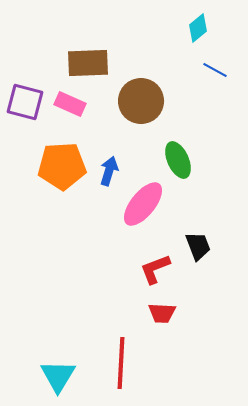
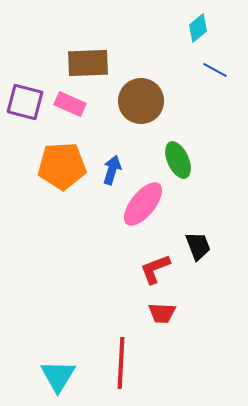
blue arrow: moved 3 px right, 1 px up
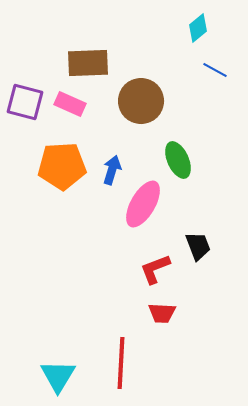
pink ellipse: rotated 9 degrees counterclockwise
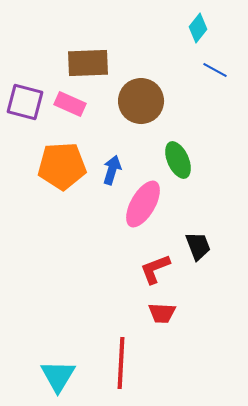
cyan diamond: rotated 12 degrees counterclockwise
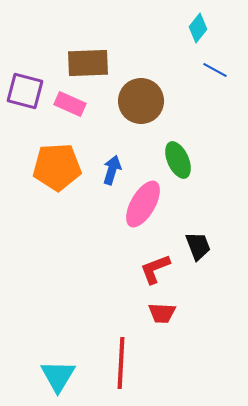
purple square: moved 11 px up
orange pentagon: moved 5 px left, 1 px down
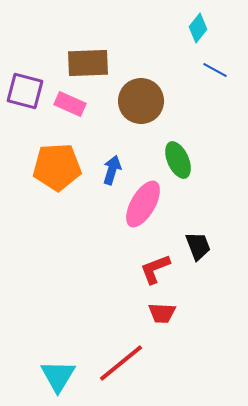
red line: rotated 48 degrees clockwise
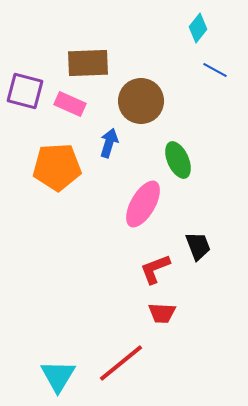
blue arrow: moved 3 px left, 27 px up
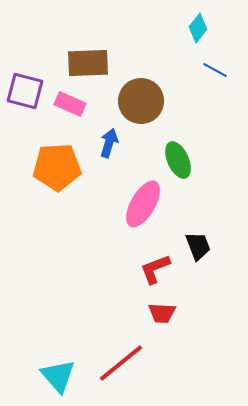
cyan triangle: rotated 12 degrees counterclockwise
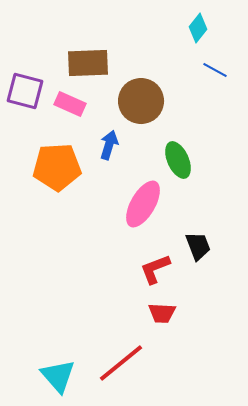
blue arrow: moved 2 px down
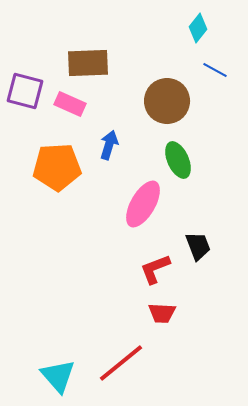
brown circle: moved 26 px right
